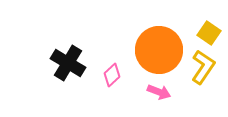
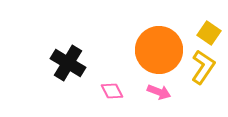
pink diamond: moved 16 px down; rotated 75 degrees counterclockwise
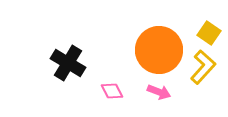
yellow L-shape: rotated 8 degrees clockwise
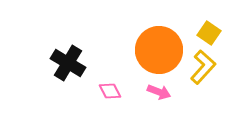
pink diamond: moved 2 px left
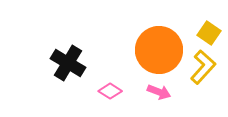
pink diamond: rotated 30 degrees counterclockwise
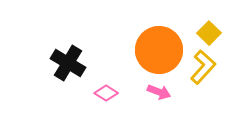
yellow square: rotated 10 degrees clockwise
pink diamond: moved 4 px left, 2 px down
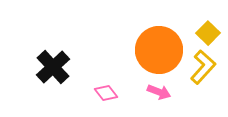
yellow square: moved 1 px left
black cross: moved 15 px left, 4 px down; rotated 16 degrees clockwise
pink diamond: rotated 20 degrees clockwise
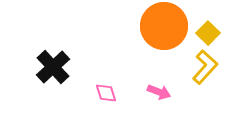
orange circle: moved 5 px right, 24 px up
yellow L-shape: moved 2 px right
pink diamond: rotated 20 degrees clockwise
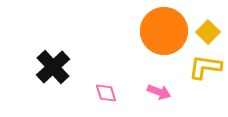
orange circle: moved 5 px down
yellow square: moved 1 px up
yellow L-shape: rotated 124 degrees counterclockwise
